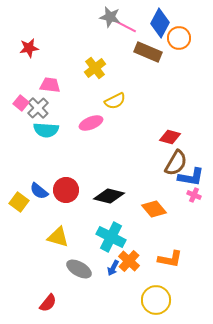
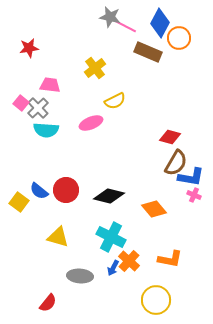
gray ellipse: moved 1 px right, 7 px down; rotated 25 degrees counterclockwise
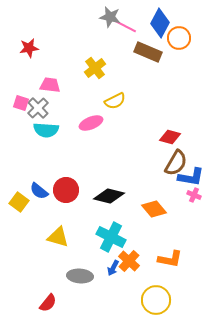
pink square: rotated 21 degrees counterclockwise
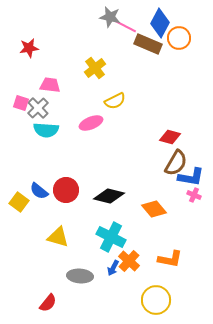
brown rectangle: moved 8 px up
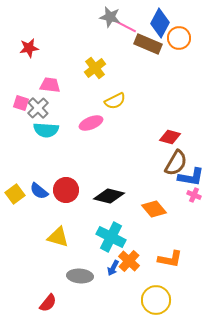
yellow square: moved 4 px left, 8 px up; rotated 18 degrees clockwise
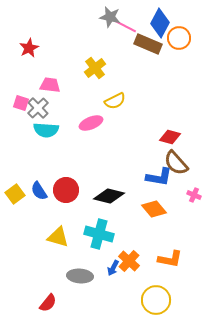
red star: rotated 18 degrees counterclockwise
brown semicircle: rotated 108 degrees clockwise
blue L-shape: moved 32 px left
blue semicircle: rotated 18 degrees clockwise
cyan cross: moved 12 px left, 3 px up; rotated 12 degrees counterclockwise
